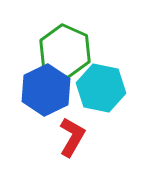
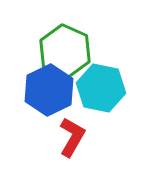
blue hexagon: moved 3 px right
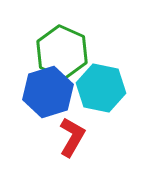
green hexagon: moved 3 px left, 1 px down
blue hexagon: moved 1 px left, 2 px down; rotated 9 degrees clockwise
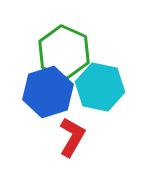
green hexagon: moved 2 px right
cyan hexagon: moved 1 px left, 1 px up
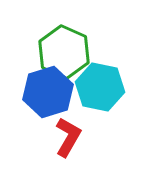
red L-shape: moved 4 px left
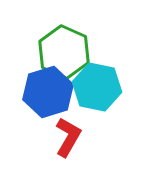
cyan hexagon: moved 3 px left
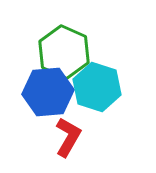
cyan hexagon: rotated 6 degrees clockwise
blue hexagon: rotated 12 degrees clockwise
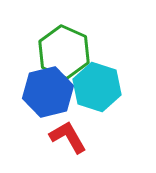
blue hexagon: rotated 9 degrees counterclockwise
red L-shape: rotated 60 degrees counterclockwise
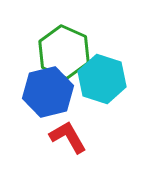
cyan hexagon: moved 5 px right, 8 px up
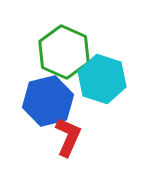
blue hexagon: moved 9 px down
red L-shape: rotated 54 degrees clockwise
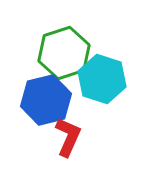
green hexagon: moved 1 px down; rotated 18 degrees clockwise
blue hexagon: moved 2 px left, 1 px up
